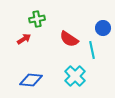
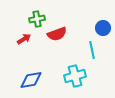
red semicircle: moved 12 px left, 5 px up; rotated 54 degrees counterclockwise
cyan cross: rotated 30 degrees clockwise
blue diamond: rotated 15 degrees counterclockwise
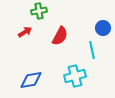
green cross: moved 2 px right, 8 px up
red semicircle: moved 3 px right, 2 px down; rotated 42 degrees counterclockwise
red arrow: moved 1 px right, 7 px up
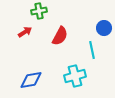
blue circle: moved 1 px right
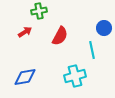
blue diamond: moved 6 px left, 3 px up
